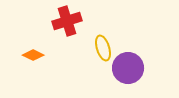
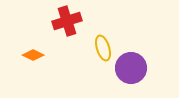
purple circle: moved 3 px right
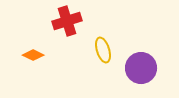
yellow ellipse: moved 2 px down
purple circle: moved 10 px right
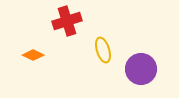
purple circle: moved 1 px down
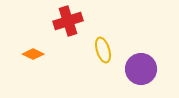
red cross: moved 1 px right
orange diamond: moved 1 px up
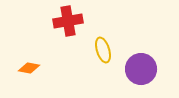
red cross: rotated 8 degrees clockwise
orange diamond: moved 4 px left, 14 px down; rotated 15 degrees counterclockwise
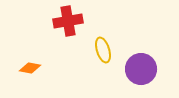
orange diamond: moved 1 px right
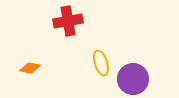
yellow ellipse: moved 2 px left, 13 px down
purple circle: moved 8 px left, 10 px down
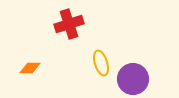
red cross: moved 1 px right, 3 px down; rotated 8 degrees counterclockwise
orange diamond: rotated 10 degrees counterclockwise
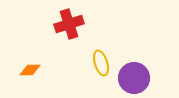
orange diamond: moved 2 px down
purple circle: moved 1 px right, 1 px up
